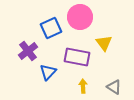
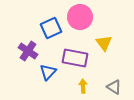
purple cross: rotated 18 degrees counterclockwise
purple rectangle: moved 2 px left, 1 px down
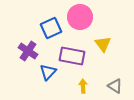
yellow triangle: moved 1 px left, 1 px down
purple rectangle: moved 3 px left, 2 px up
gray triangle: moved 1 px right, 1 px up
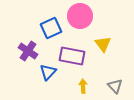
pink circle: moved 1 px up
gray triangle: rotated 14 degrees clockwise
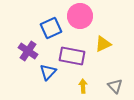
yellow triangle: rotated 42 degrees clockwise
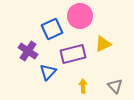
blue square: moved 1 px right, 1 px down
purple rectangle: moved 1 px right, 2 px up; rotated 25 degrees counterclockwise
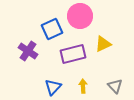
blue triangle: moved 5 px right, 15 px down
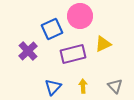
purple cross: rotated 12 degrees clockwise
